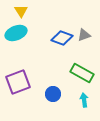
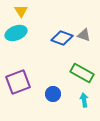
gray triangle: rotated 40 degrees clockwise
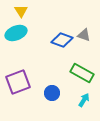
blue diamond: moved 2 px down
blue circle: moved 1 px left, 1 px up
cyan arrow: rotated 40 degrees clockwise
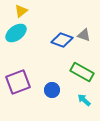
yellow triangle: rotated 24 degrees clockwise
cyan ellipse: rotated 15 degrees counterclockwise
green rectangle: moved 1 px up
blue circle: moved 3 px up
cyan arrow: rotated 80 degrees counterclockwise
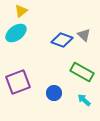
gray triangle: rotated 24 degrees clockwise
blue circle: moved 2 px right, 3 px down
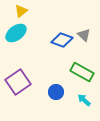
purple square: rotated 15 degrees counterclockwise
blue circle: moved 2 px right, 1 px up
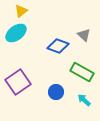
blue diamond: moved 4 px left, 6 px down
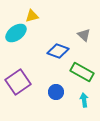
yellow triangle: moved 11 px right, 5 px down; rotated 24 degrees clockwise
blue diamond: moved 5 px down
cyan arrow: rotated 40 degrees clockwise
